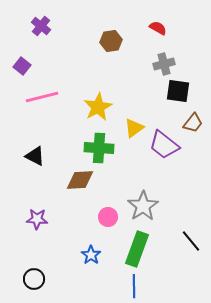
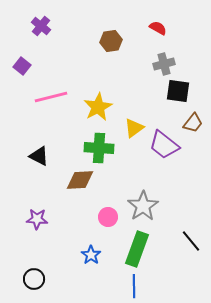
pink line: moved 9 px right
black triangle: moved 4 px right
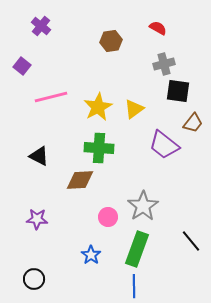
yellow triangle: moved 19 px up
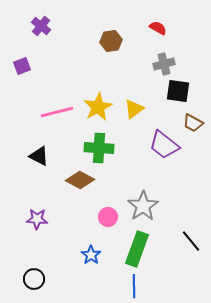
purple square: rotated 30 degrees clockwise
pink line: moved 6 px right, 15 px down
brown trapezoid: rotated 80 degrees clockwise
brown diamond: rotated 32 degrees clockwise
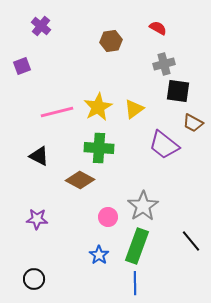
green rectangle: moved 3 px up
blue star: moved 8 px right
blue line: moved 1 px right, 3 px up
